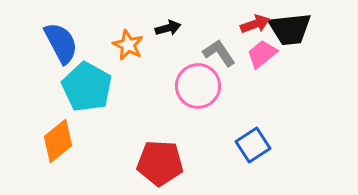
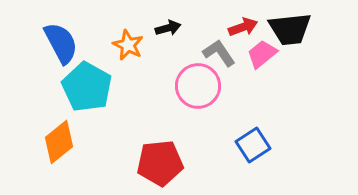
red arrow: moved 12 px left, 3 px down
orange diamond: moved 1 px right, 1 px down
red pentagon: rotated 9 degrees counterclockwise
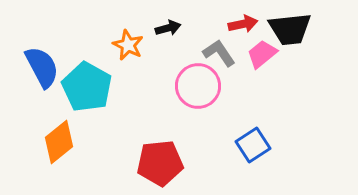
red arrow: moved 3 px up; rotated 8 degrees clockwise
blue semicircle: moved 19 px left, 24 px down
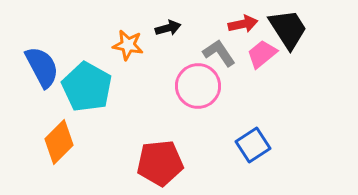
black trapezoid: moved 2 px left; rotated 117 degrees counterclockwise
orange star: rotated 16 degrees counterclockwise
orange diamond: rotated 6 degrees counterclockwise
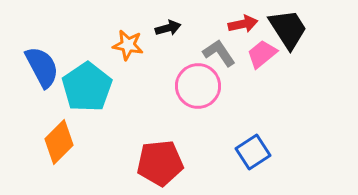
cyan pentagon: rotated 9 degrees clockwise
blue square: moved 7 px down
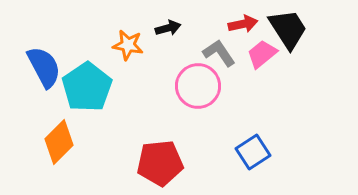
blue semicircle: moved 2 px right
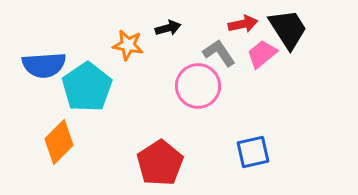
blue semicircle: moved 2 px up; rotated 114 degrees clockwise
blue square: rotated 20 degrees clockwise
red pentagon: rotated 27 degrees counterclockwise
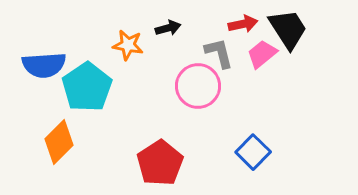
gray L-shape: rotated 20 degrees clockwise
blue square: rotated 32 degrees counterclockwise
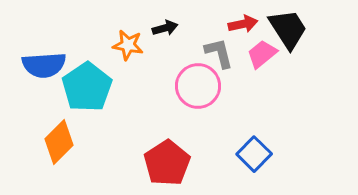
black arrow: moved 3 px left
blue square: moved 1 px right, 2 px down
red pentagon: moved 7 px right
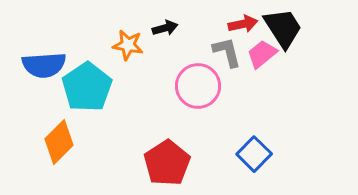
black trapezoid: moved 5 px left, 1 px up
gray L-shape: moved 8 px right, 1 px up
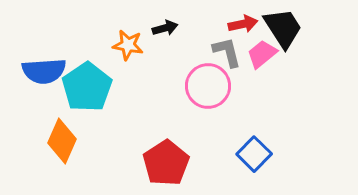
blue semicircle: moved 6 px down
pink circle: moved 10 px right
orange diamond: moved 3 px right, 1 px up; rotated 21 degrees counterclockwise
red pentagon: moved 1 px left
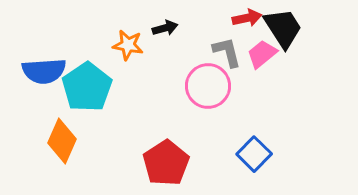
red arrow: moved 4 px right, 6 px up
